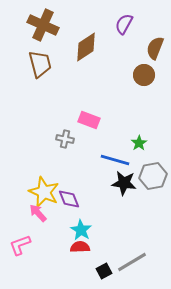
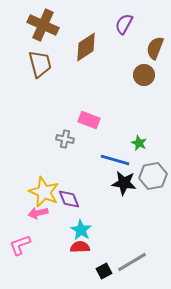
green star: rotated 14 degrees counterclockwise
pink arrow: rotated 60 degrees counterclockwise
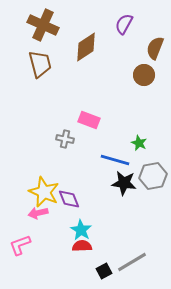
red semicircle: moved 2 px right, 1 px up
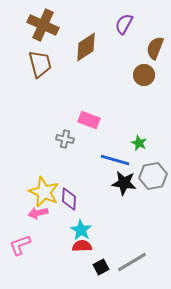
purple diamond: rotated 25 degrees clockwise
black square: moved 3 px left, 4 px up
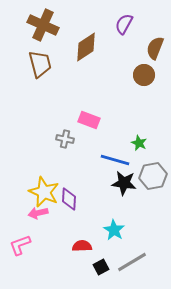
cyan star: moved 33 px right
